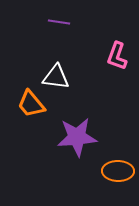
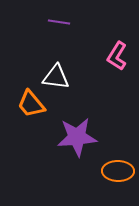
pink L-shape: rotated 12 degrees clockwise
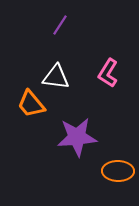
purple line: moved 1 px right, 3 px down; rotated 65 degrees counterclockwise
pink L-shape: moved 9 px left, 17 px down
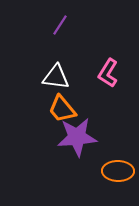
orange trapezoid: moved 31 px right, 5 px down
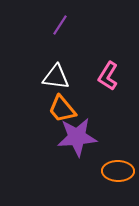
pink L-shape: moved 3 px down
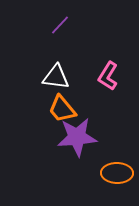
purple line: rotated 10 degrees clockwise
orange ellipse: moved 1 px left, 2 px down
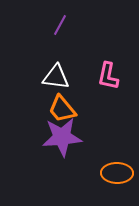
purple line: rotated 15 degrees counterclockwise
pink L-shape: rotated 20 degrees counterclockwise
purple star: moved 15 px left
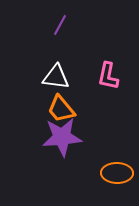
orange trapezoid: moved 1 px left
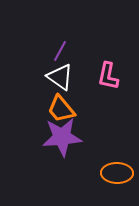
purple line: moved 26 px down
white triangle: moved 4 px right; rotated 28 degrees clockwise
